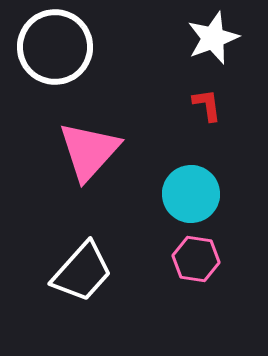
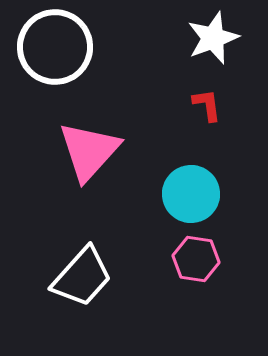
white trapezoid: moved 5 px down
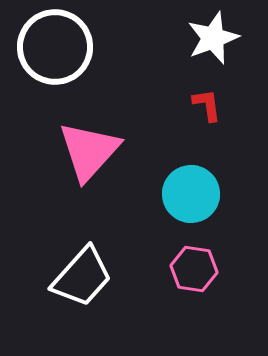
pink hexagon: moved 2 px left, 10 px down
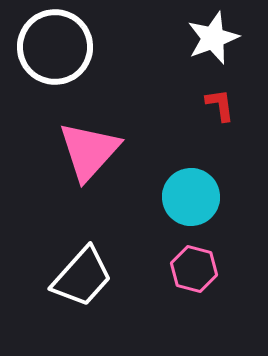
red L-shape: moved 13 px right
cyan circle: moved 3 px down
pink hexagon: rotated 6 degrees clockwise
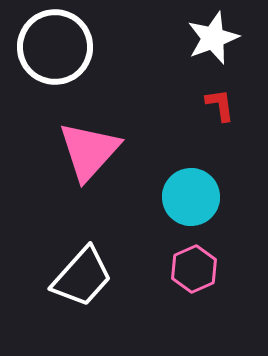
pink hexagon: rotated 21 degrees clockwise
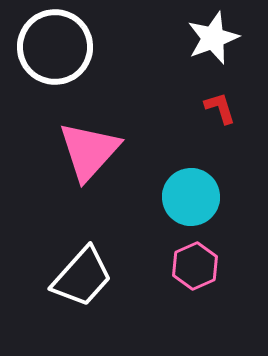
red L-shape: moved 3 px down; rotated 9 degrees counterclockwise
pink hexagon: moved 1 px right, 3 px up
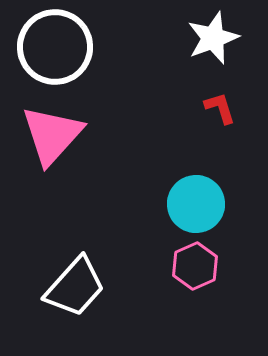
pink triangle: moved 37 px left, 16 px up
cyan circle: moved 5 px right, 7 px down
white trapezoid: moved 7 px left, 10 px down
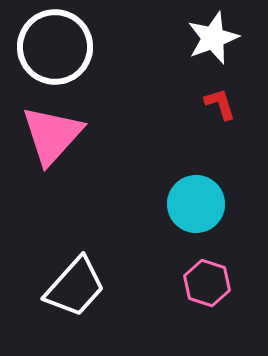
red L-shape: moved 4 px up
pink hexagon: moved 12 px right, 17 px down; rotated 18 degrees counterclockwise
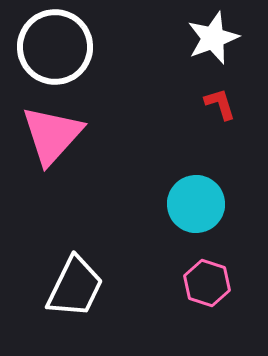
white trapezoid: rotated 16 degrees counterclockwise
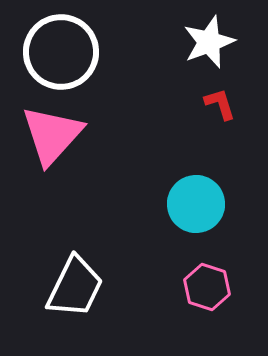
white star: moved 4 px left, 4 px down
white circle: moved 6 px right, 5 px down
pink hexagon: moved 4 px down
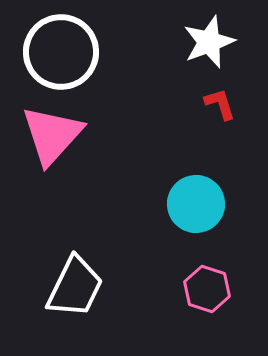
pink hexagon: moved 2 px down
